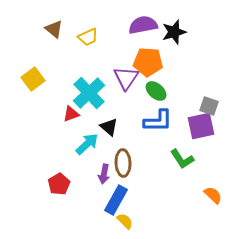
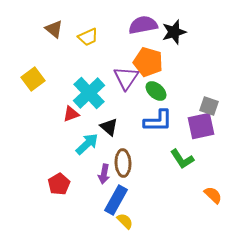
orange pentagon: rotated 12 degrees clockwise
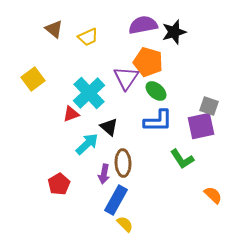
yellow semicircle: moved 3 px down
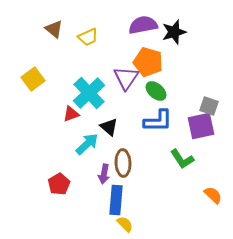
blue rectangle: rotated 24 degrees counterclockwise
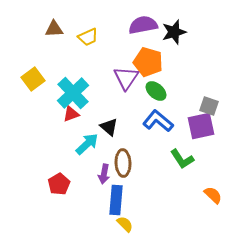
brown triangle: rotated 42 degrees counterclockwise
cyan cross: moved 16 px left
blue L-shape: rotated 140 degrees counterclockwise
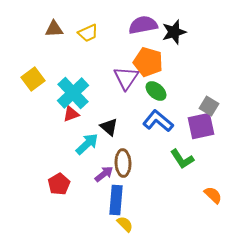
yellow trapezoid: moved 4 px up
gray square: rotated 12 degrees clockwise
purple arrow: rotated 138 degrees counterclockwise
